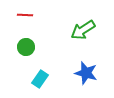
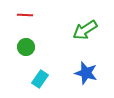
green arrow: moved 2 px right
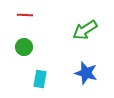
green circle: moved 2 px left
cyan rectangle: rotated 24 degrees counterclockwise
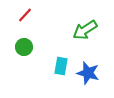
red line: rotated 49 degrees counterclockwise
blue star: moved 2 px right
cyan rectangle: moved 21 px right, 13 px up
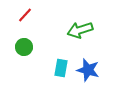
green arrow: moved 5 px left; rotated 15 degrees clockwise
cyan rectangle: moved 2 px down
blue star: moved 3 px up
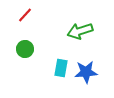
green arrow: moved 1 px down
green circle: moved 1 px right, 2 px down
blue star: moved 2 px left, 2 px down; rotated 20 degrees counterclockwise
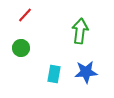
green arrow: rotated 115 degrees clockwise
green circle: moved 4 px left, 1 px up
cyan rectangle: moved 7 px left, 6 px down
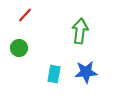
green circle: moved 2 px left
